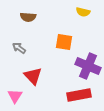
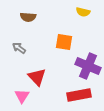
red triangle: moved 4 px right, 1 px down
pink triangle: moved 7 px right
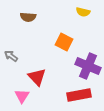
orange square: rotated 18 degrees clockwise
gray arrow: moved 8 px left, 8 px down
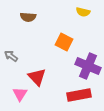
pink triangle: moved 2 px left, 2 px up
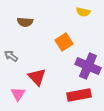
brown semicircle: moved 3 px left, 5 px down
orange square: rotated 30 degrees clockwise
pink triangle: moved 2 px left
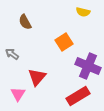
brown semicircle: rotated 56 degrees clockwise
gray arrow: moved 1 px right, 2 px up
red triangle: rotated 24 degrees clockwise
red rectangle: moved 1 px left, 1 px down; rotated 20 degrees counterclockwise
